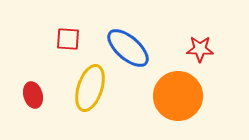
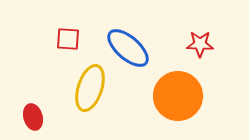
red star: moved 5 px up
red ellipse: moved 22 px down
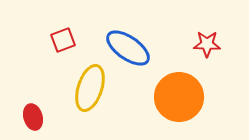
red square: moved 5 px left, 1 px down; rotated 25 degrees counterclockwise
red star: moved 7 px right
blue ellipse: rotated 6 degrees counterclockwise
orange circle: moved 1 px right, 1 px down
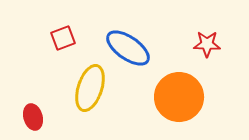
red square: moved 2 px up
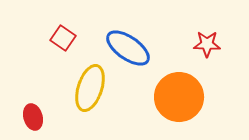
red square: rotated 35 degrees counterclockwise
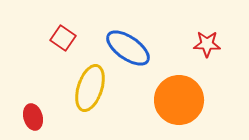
orange circle: moved 3 px down
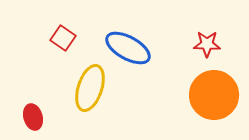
blue ellipse: rotated 6 degrees counterclockwise
orange circle: moved 35 px right, 5 px up
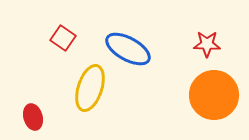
blue ellipse: moved 1 px down
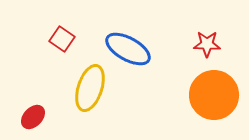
red square: moved 1 px left, 1 px down
red ellipse: rotated 60 degrees clockwise
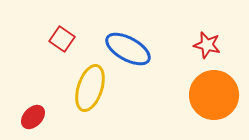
red star: moved 1 px down; rotated 12 degrees clockwise
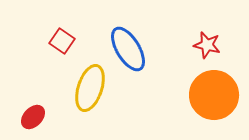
red square: moved 2 px down
blue ellipse: rotated 30 degrees clockwise
